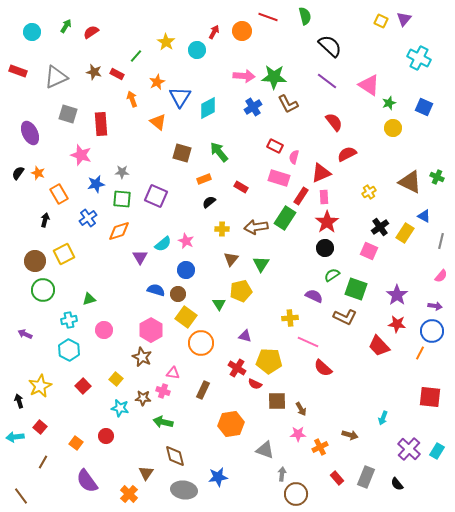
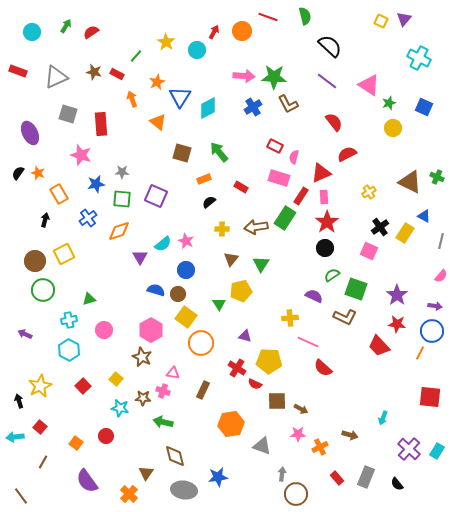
brown arrow at (301, 409): rotated 32 degrees counterclockwise
gray triangle at (265, 450): moved 3 px left, 4 px up
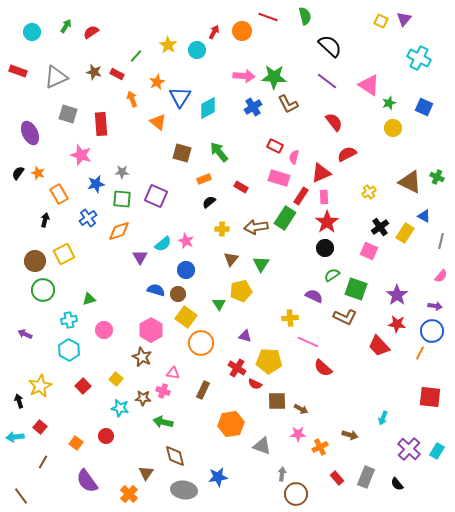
yellow star at (166, 42): moved 2 px right, 3 px down
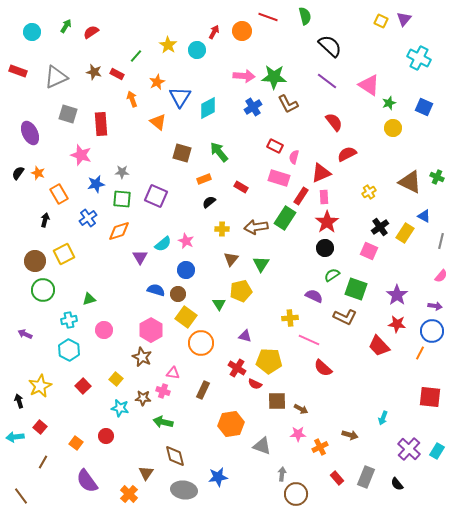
pink line at (308, 342): moved 1 px right, 2 px up
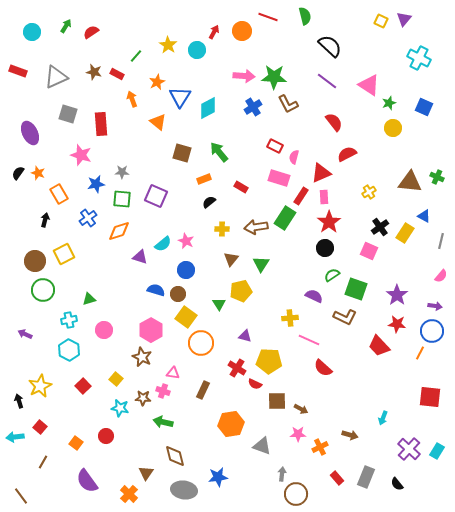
brown triangle at (410, 182): rotated 20 degrees counterclockwise
red star at (327, 222): moved 2 px right
purple triangle at (140, 257): rotated 42 degrees counterclockwise
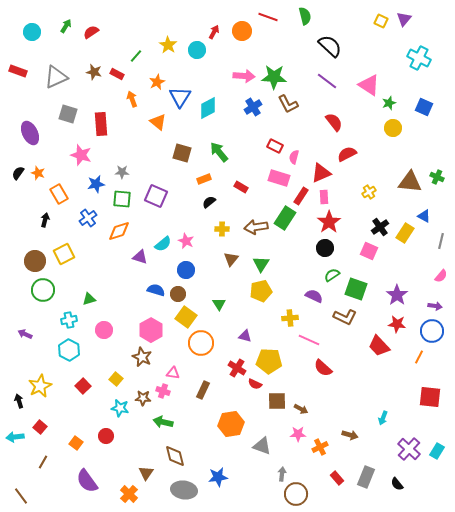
yellow pentagon at (241, 291): moved 20 px right
orange line at (420, 353): moved 1 px left, 4 px down
